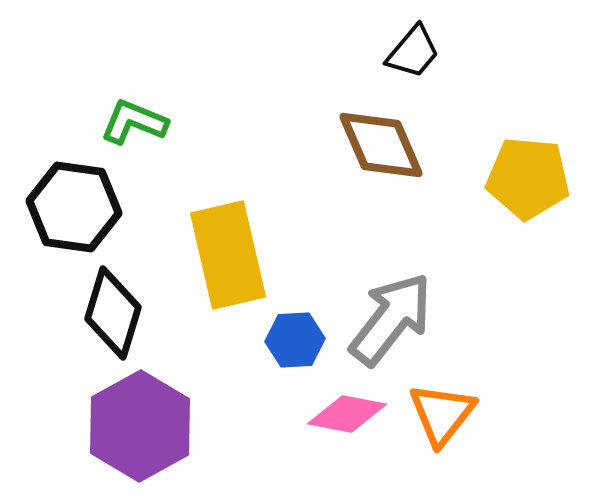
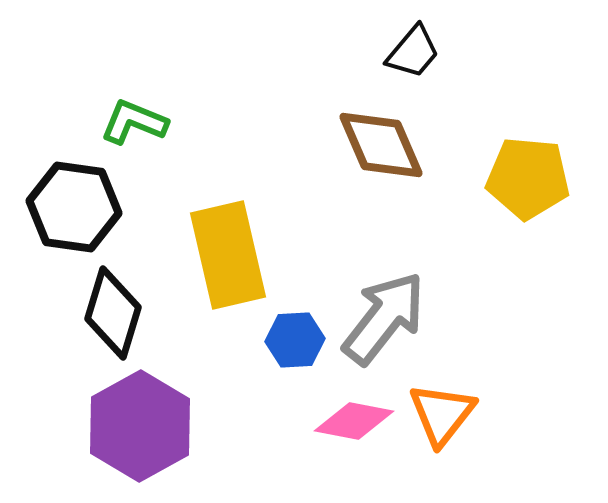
gray arrow: moved 7 px left, 1 px up
pink diamond: moved 7 px right, 7 px down
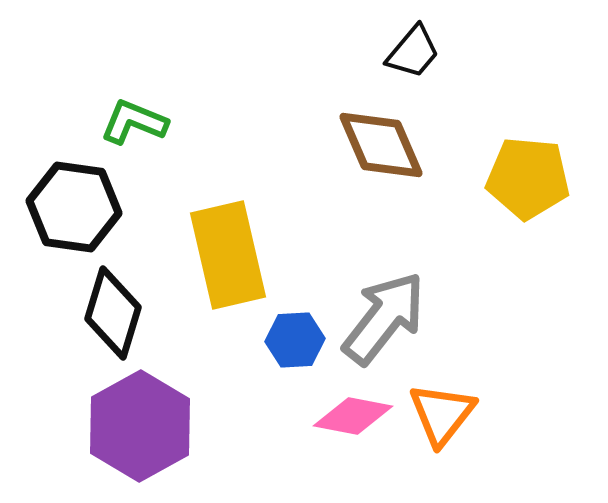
pink diamond: moved 1 px left, 5 px up
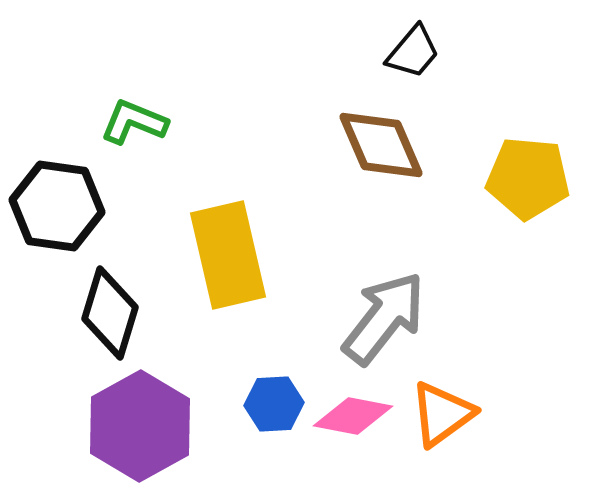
black hexagon: moved 17 px left, 1 px up
black diamond: moved 3 px left
blue hexagon: moved 21 px left, 64 px down
orange triangle: rotated 16 degrees clockwise
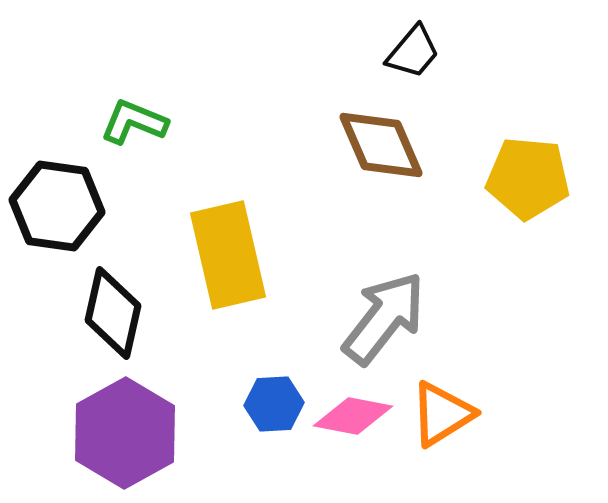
black diamond: moved 3 px right; rotated 4 degrees counterclockwise
orange triangle: rotated 4 degrees clockwise
purple hexagon: moved 15 px left, 7 px down
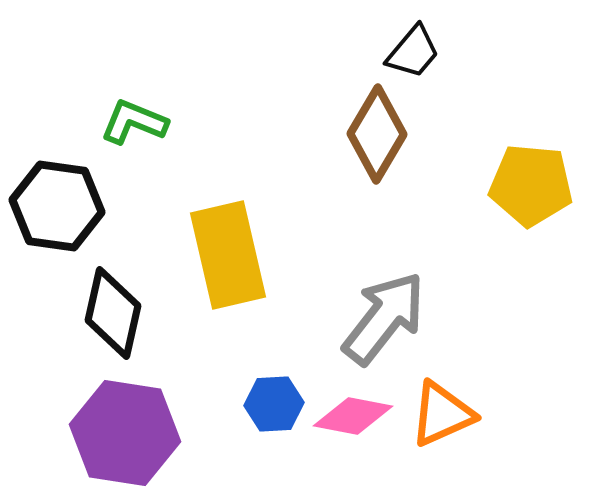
brown diamond: moved 4 px left, 11 px up; rotated 54 degrees clockwise
yellow pentagon: moved 3 px right, 7 px down
orange triangle: rotated 8 degrees clockwise
purple hexagon: rotated 22 degrees counterclockwise
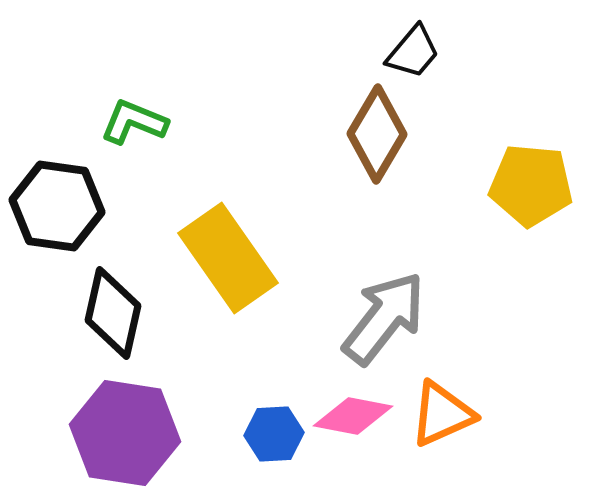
yellow rectangle: moved 3 px down; rotated 22 degrees counterclockwise
blue hexagon: moved 30 px down
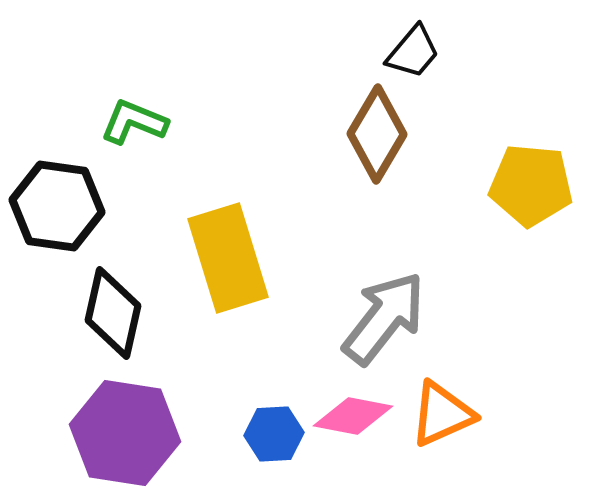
yellow rectangle: rotated 18 degrees clockwise
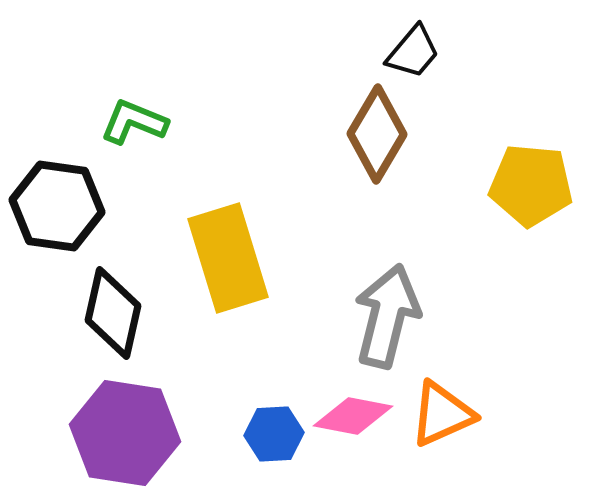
gray arrow: moved 3 px right, 2 px up; rotated 24 degrees counterclockwise
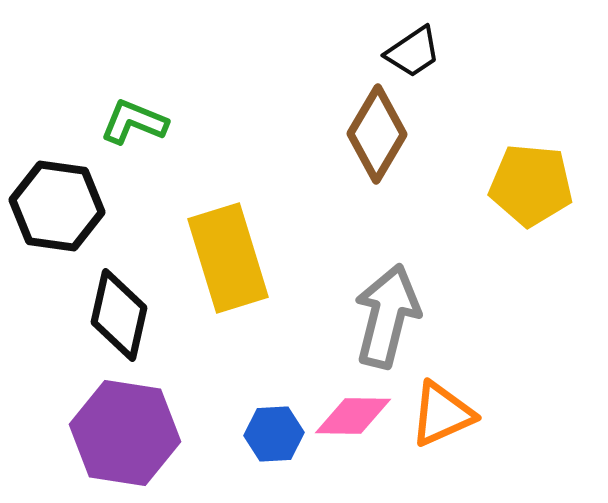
black trapezoid: rotated 16 degrees clockwise
black diamond: moved 6 px right, 2 px down
pink diamond: rotated 10 degrees counterclockwise
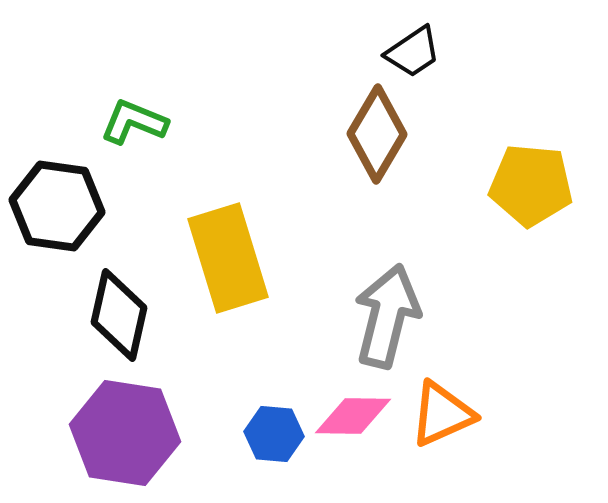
blue hexagon: rotated 8 degrees clockwise
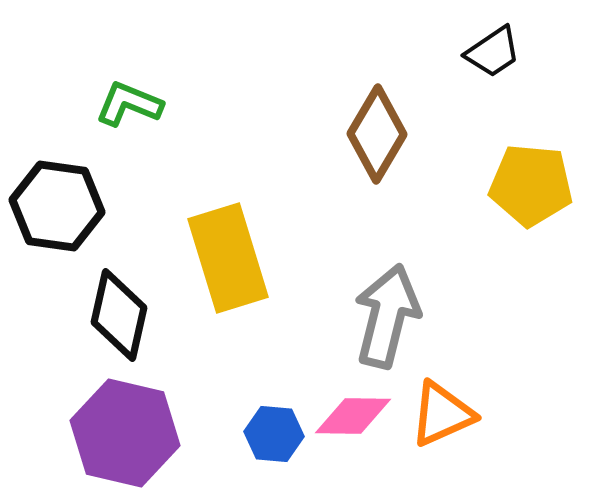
black trapezoid: moved 80 px right
green L-shape: moved 5 px left, 18 px up
purple hexagon: rotated 4 degrees clockwise
